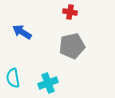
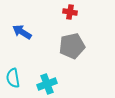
cyan cross: moved 1 px left, 1 px down
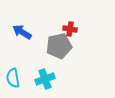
red cross: moved 17 px down
gray pentagon: moved 13 px left
cyan cross: moved 2 px left, 5 px up
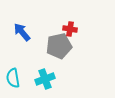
blue arrow: rotated 18 degrees clockwise
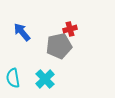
red cross: rotated 24 degrees counterclockwise
cyan cross: rotated 24 degrees counterclockwise
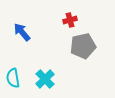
red cross: moved 9 px up
gray pentagon: moved 24 px right
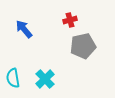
blue arrow: moved 2 px right, 3 px up
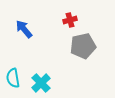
cyan cross: moved 4 px left, 4 px down
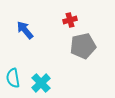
blue arrow: moved 1 px right, 1 px down
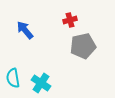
cyan cross: rotated 12 degrees counterclockwise
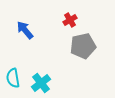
red cross: rotated 16 degrees counterclockwise
cyan cross: rotated 18 degrees clockwise
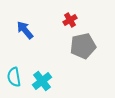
cyan semicircle: moved 1 px right, 1 px up
cyan cross: moved 1 px right, 2 px up
